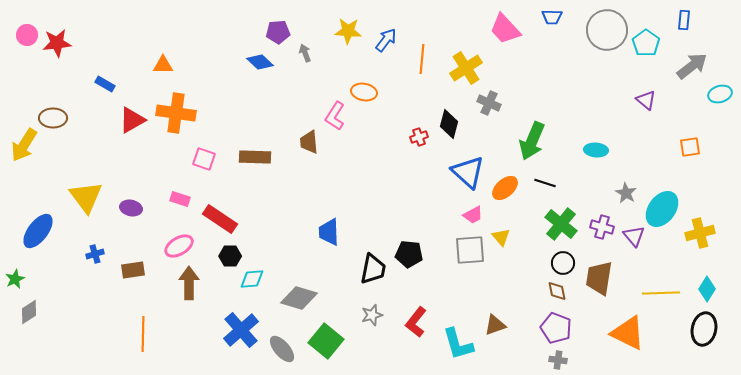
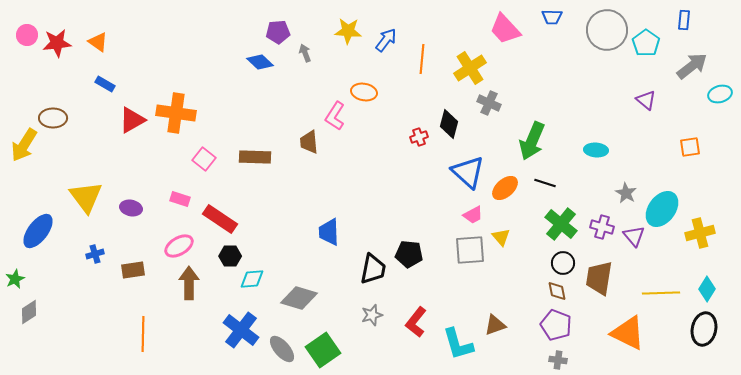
orange triangle at (163, 65): moved 65 px left, 23 px up; rotated 35 degrees clockwise
yellow cross at (466, 68): moved 4 px right
pink square at (204, 159): rotated 20 degrees clockwise
purple pentagon at (556, 328): moved 3 px up
blue cross at (241, 330): rotated 12 degrees counterclockwise
green square at (326, 341): moved 3 px left, 9 px down; rotated 16 degrees clockwise
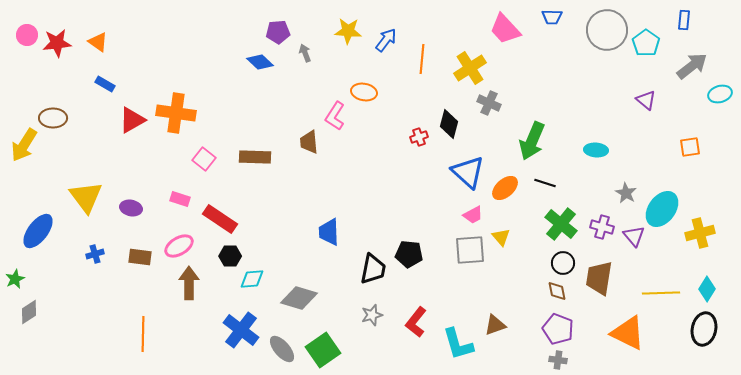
brown rectangle at (133, 270): moved 7 px right, 13 px up; rotated 15 degrees clockwise
purple pentagon at (556, 325): moved 2 px right, 4 px down
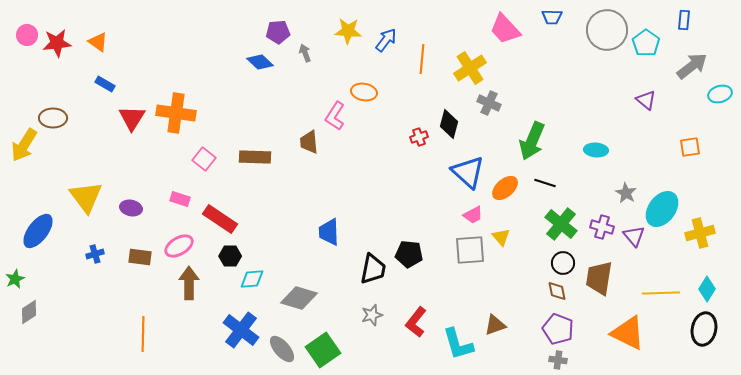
red triangle at (132, 120): moved 2 px up; rotated 28 degrees counterclockwise
